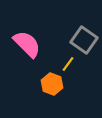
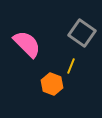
gray square: moved 2 px left, 7 px up
yellow line: moved 3 px right, 2 px down; rotated 14 degrees counterclockwise
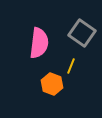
pink semicircle: moved 12 px right, 1 px up; rotated 52 degrees clockwise
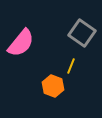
pink semicircle: moved 18 px left; rotated 32 degrees clockwise
orange hexagon: moved 1 px right, 2 px down
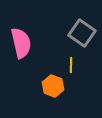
pink semicircle: rotated 52 degrees counterclockwise
yellow line: moved 1 px up; rotated 21 degrees counterclockwise
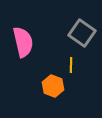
pink semicircle: moved 2 px right, 1 px up
